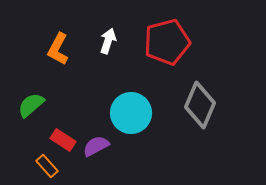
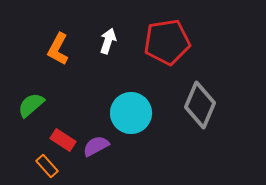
red pentagon: rotated 6 degrees clockwise
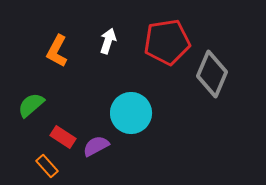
orange L-shape: moved 1 px left, 2 px down
gray diamond: moved 12 px right, 31 px up
red rectangle: moved 3 px up
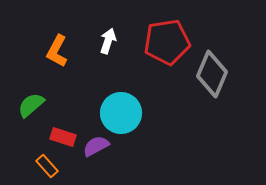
cyan circle: moved 10 px left
red rectangle: rotated 15 degrees counterclockwise
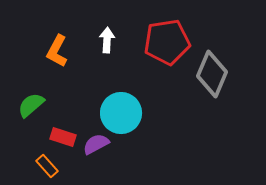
white arrow: moved 1 px left, 1 px up; rotated 15 degrees counterclockwise
purple semicircle: moved 2 px up
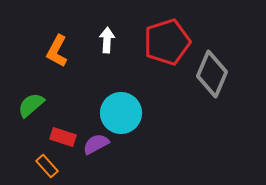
red pentagon: rotated 9 degrees counterclockwise
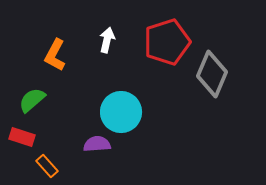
white arrow: rotated 10 degrees clockwise
orange L-shape: moved 2 px left, 4 px down
green semicircle: moved 1 px right, 5 px up
cyan circle: moved 1 px up
red rectangle: moved 41 px left
purple semicircle: moved 1 px right; rotated 24 degrees clockwise
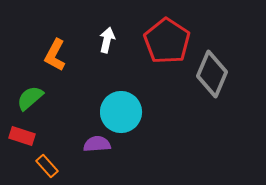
red pentagon: moved 1 px up; rotated 21 degrees counterclockwise
green semicircle: moved 2 px left, 2 px up
red rectangle: moved 1 px up
